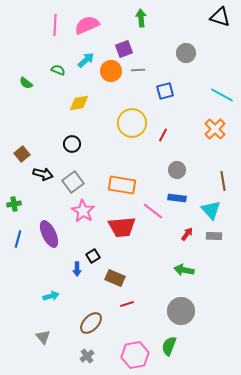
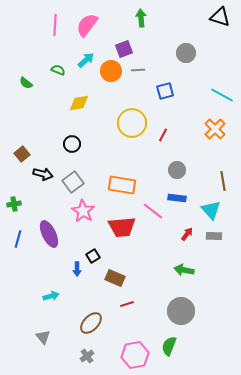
pink semicircle at (87, 25): rotated 30 degrees counterclockwise
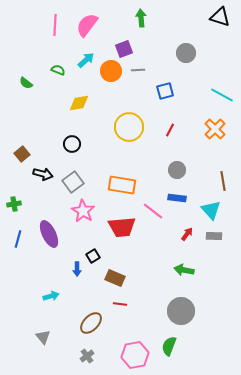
yellow circle at (132, 123): moved 3 px left, 4 px down
red line at (163, 135): moved 7 px right, 5 px up
red line at (127, 304): moved 7 px left; rotated 24 degrees clockwise
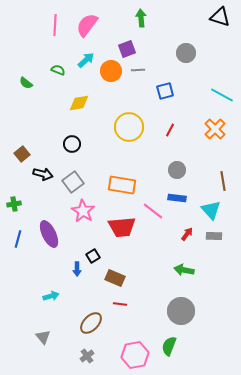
purple square at (124, 49): moved 3 px right
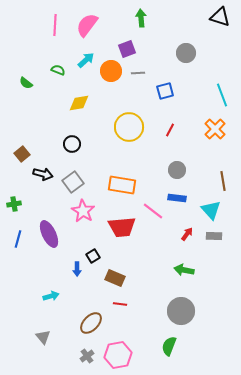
gray line at (138, 70): moved 3 px down
cyan line at (222, 95): rotated 40 degrees clockwise
pink hexagon at (135, 355): moved 17 px left
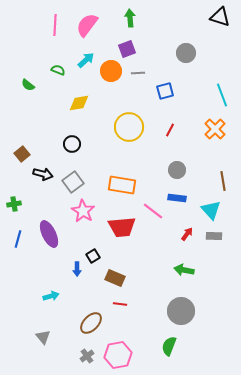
green arrow at (141, 18): moved 11 px left
green semicircle at (26, 83): moved 2 px right, 2 px down
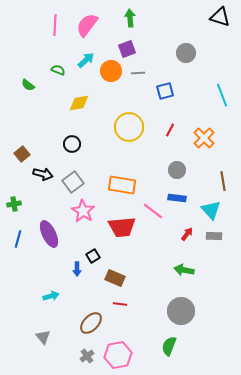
orange cross at (215, 129): moved 11 px left, 9 px down
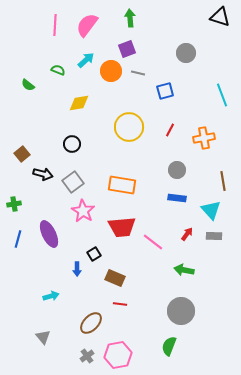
gray line at (138, 73): rotated 16 degrees clockwise
orange cross at (204, 138): rotated 35 degrees clockwise
pink line at (153, 211): moved 31 px down
black square at (93, 256): moved 1 px right, 2 px up
